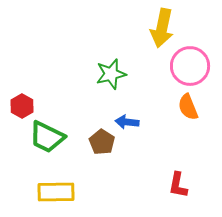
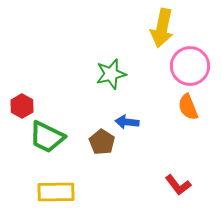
red L-shape: rotated 48 degrees counterclockwise
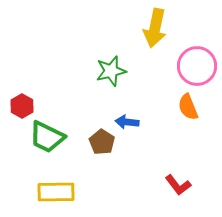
yellow arrow: moved 7 px left
pink circle: moved 7 px right
green star: moved 3 px up
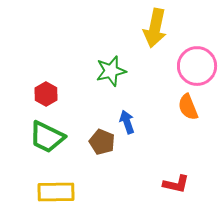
red hexagon: moved 24 px right, 12 px up
blue arrow: rotated 65 degrees clockwise
brown pentagon: rotated 10 degrees counterclockwise
red L-shape: moved 2 px left, 1 px up; rotated 40 degrees counterclockwise
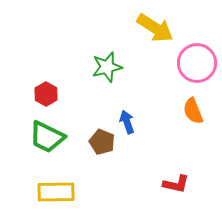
yellow arrow: rotated 69 degrees counterclockwise
pink circle: moved 3 px up
green star: moved 4 px left, 4 px up
orange semicircle: moved 5 px right, 4 px down
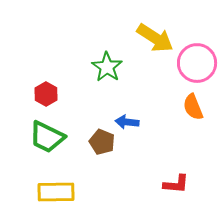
yellow arrow: moved 10 px down
green star: rotated 24 degrees counterclockwise
orange semicircle: moved 4 px up
blue arrow: rotated 65 degrees counterclockwise
red L-shape: rotated 8 degrees counterclockwise
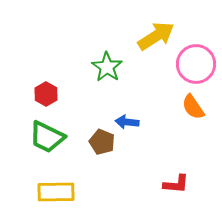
yellow arrow: moved 1 px right, 2 px up; rotated 66 degrees counterclockwise
pink circle: moved 1 px left, 1 px down
orange semicircle: rotated 12 degrees counterclockwise
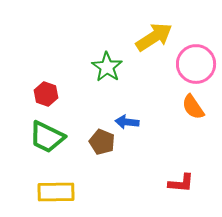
yellow arrow: moved 2 px left, 1 px down
red hexagon: rotated 10 degrees counterclockwise
red L-shape: moved 5 px right, 1 px up
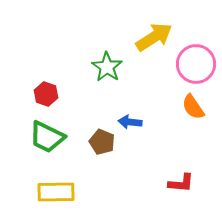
blue arrow: moved 3 px right
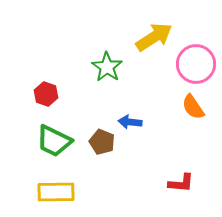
green trapezoid: moved 7 px right, 4 px down
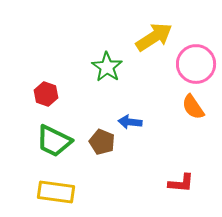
yellow rectangle: rotated 9 degrees clockwise
